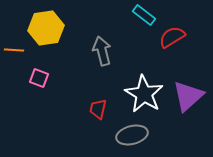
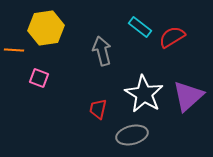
cyan rectangle: moved 4 px left, 12 px down
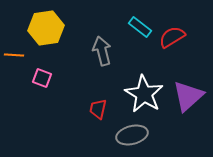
orange line: moved 5 px down
pink square: moved 3 px right
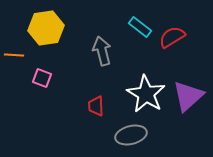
white star: moved 2 px right
red trapezoid: moved 2 px left, 3 px up; rotated 15 degrees counterclockwise
gray ellipse: moved 1 px left
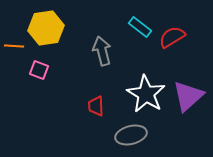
orange line: moved 9 px up
pink square: moved 3 px left, 8 px up
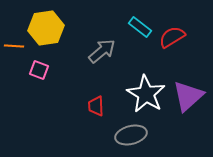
gray arrow: rotated 64 degrees clockwise
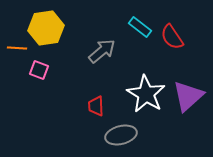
red semicircle: rotated 92 degrees counterclockwise
orange line: moved 3 px right, 2 px down
gray ellipse: moved 10 px left
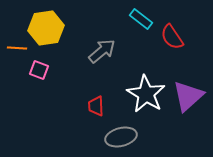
cyan rectangle: moved 1 px right, 8 px up
gray ellipse: moved 2 px down
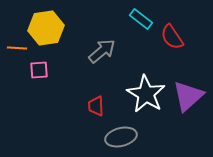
pink square: rotated 24 degrees counterclockwise
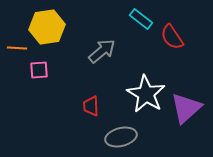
yellow hexagon: moved 1 px right, 1 px up
purple triangle: moved 2 px left, 12 px down
red trapezoid: moved 5 px left
